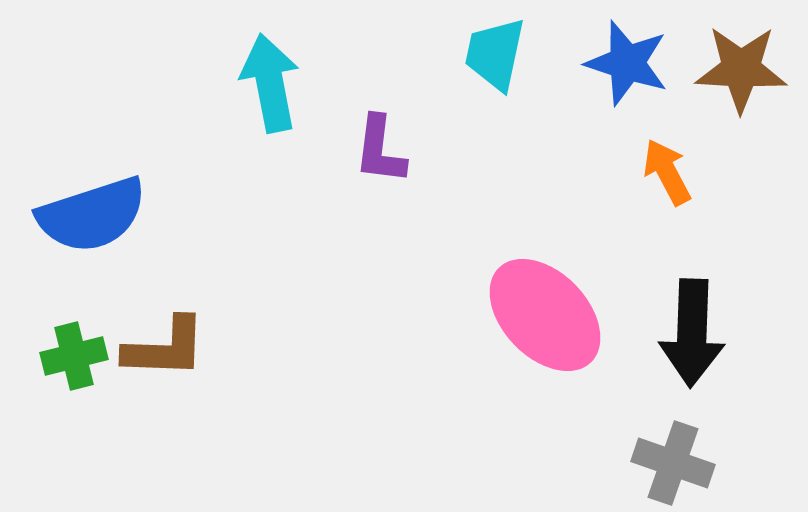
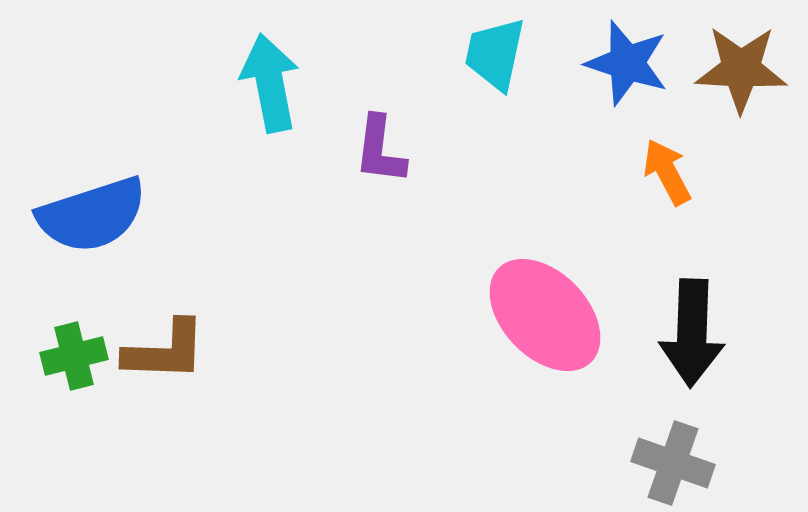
brown L-shape: moved 3 px down
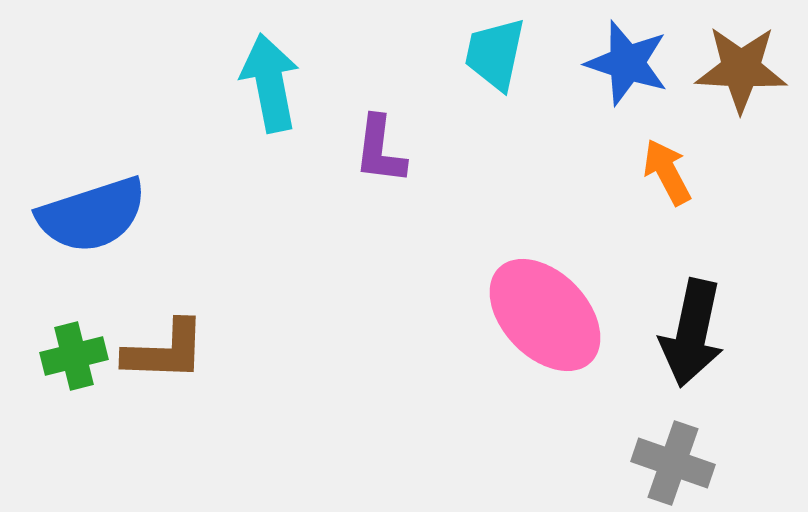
black arrow: rotated 10 degrees clockwise
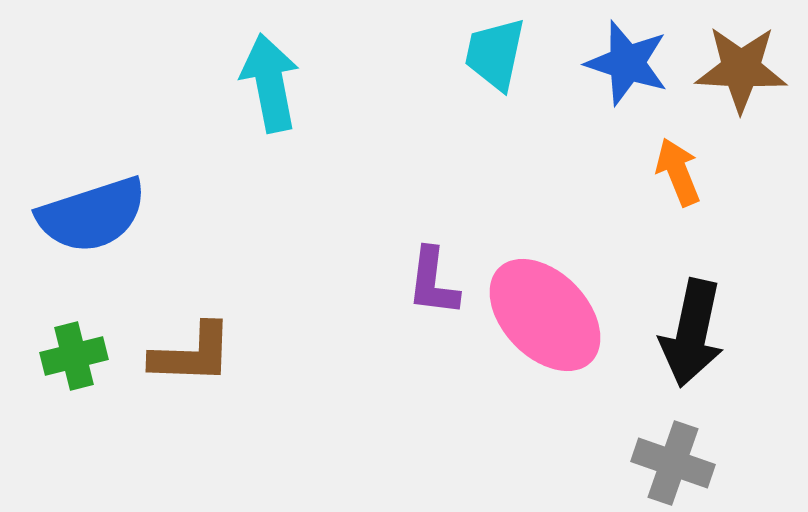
purple L-shape: moved 53 px right, 132 px down
orange arrow: moved 11 px right; rotated 6 degrees clockwise
brown L-shape: moved 27 px right, 3 px down
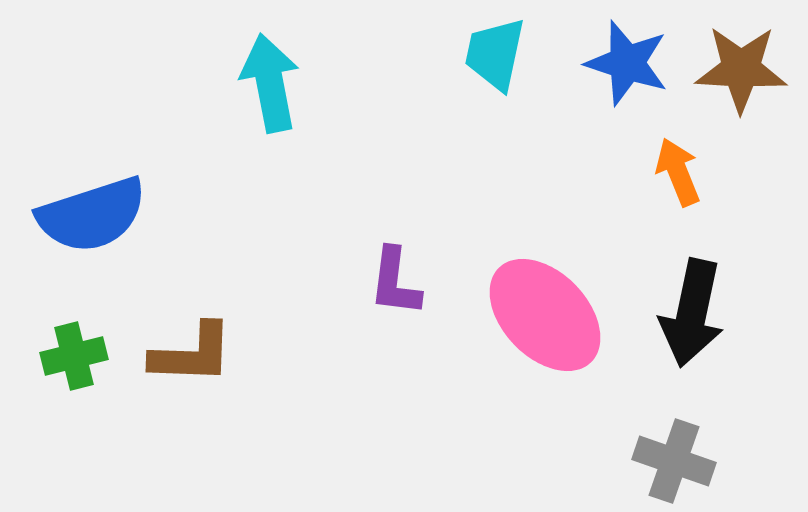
purple L-shape: moved 38 px left
black arrow: moved 20 px up
gray cross: moved 1 px right, 2 px up
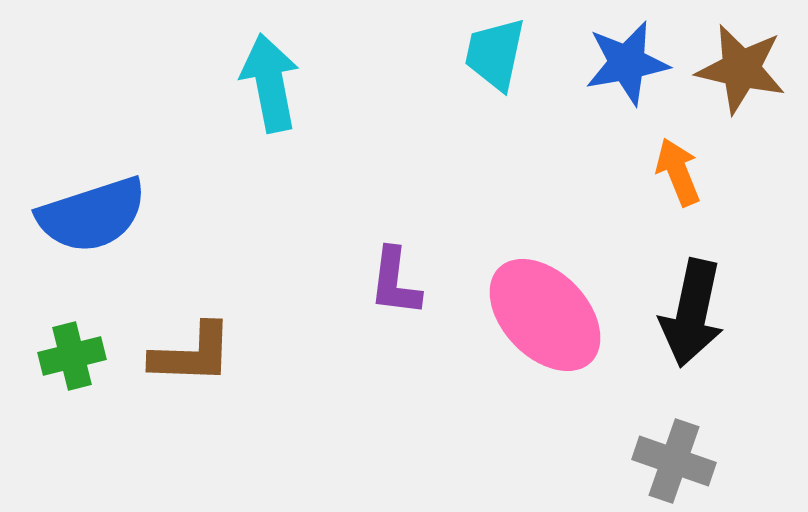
blue star: rotated 28 degrees counterclockwise
brown star: rotated 10 degrees clockwise
green cross: moved 2 px left
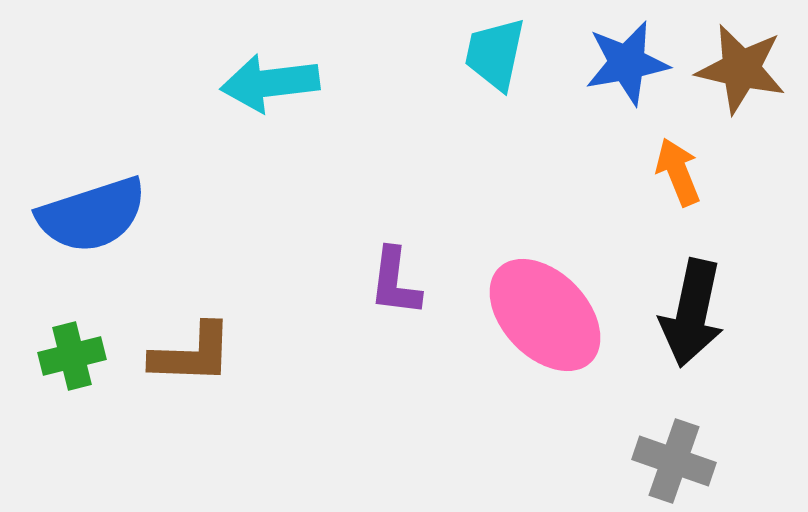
cyan arrow: rotated 86 degrees counterclockwise
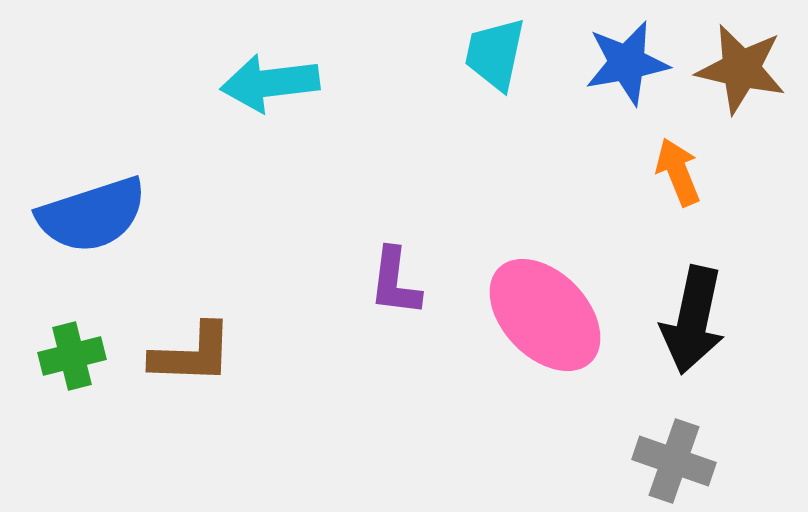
black arrow: moved 1 px right, 7 px down
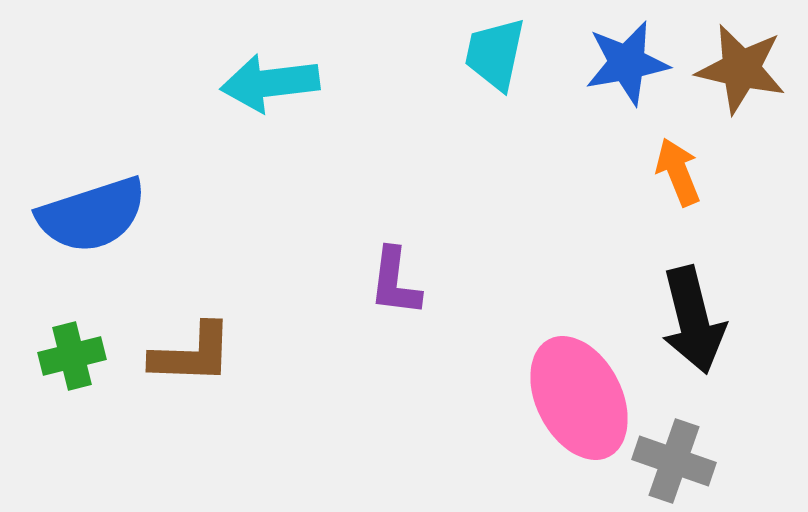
pink ellipse: moved 34 px right, 83 px down; rotated 17 degrees clockwise
black arrow: rotated 26 degrees counterclockwise
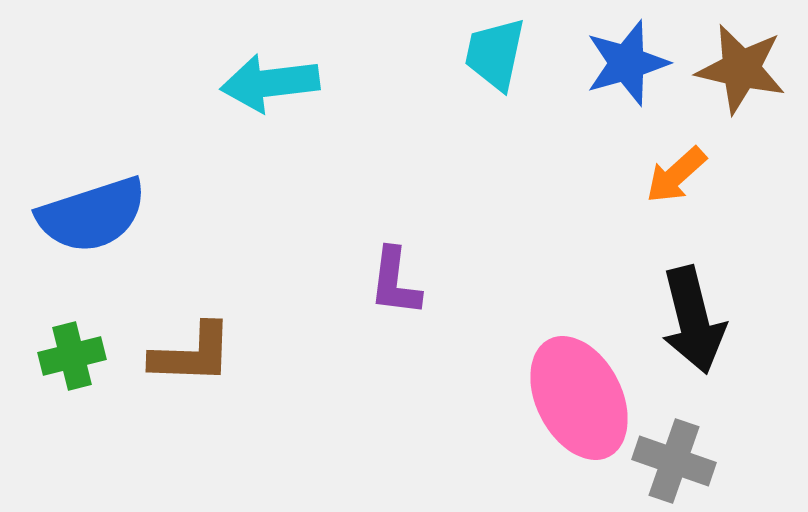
blue star: rotated 6 degrees counterclockwise
orange arrow: moved 2 px left, 3 px down; rotated 110 degrees counterclockwise
